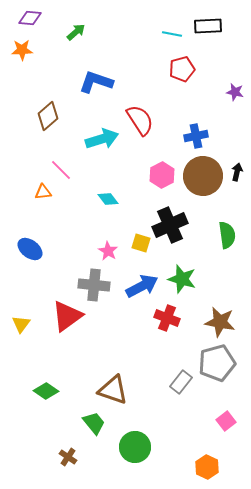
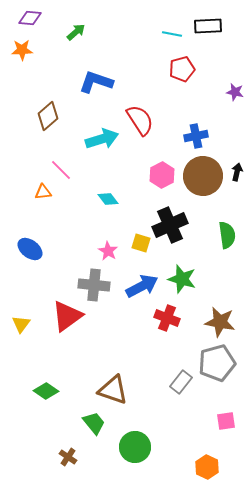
pink square: rotated 30 degrees clockwise
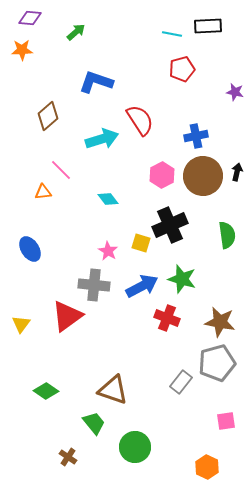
blue ellipse: rotated 20 degrees clockwise
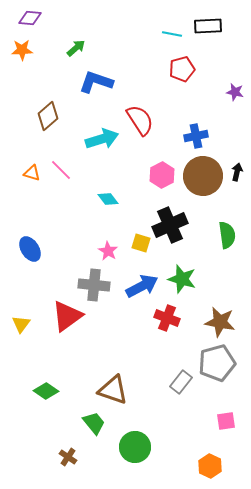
green arrow: moved 16 px down
orange triangle: moved 11 px left, 19 px up; rotated 24 degrees clockwise
orange hexagon: moved 3 px right, 1 px up
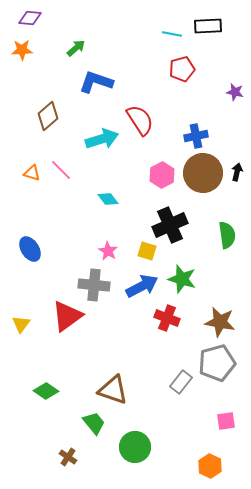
brown circle: moved 3 px up
yellow square: moved 6 px right, 8 px down
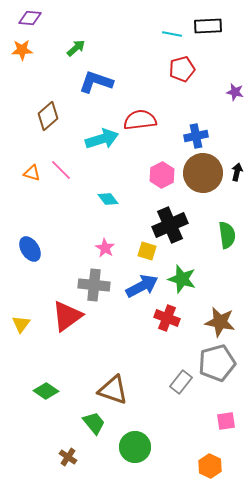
red semicircle: rotated 64 degrees counterclockwise
pink star: moved 3 px left, 3 px up
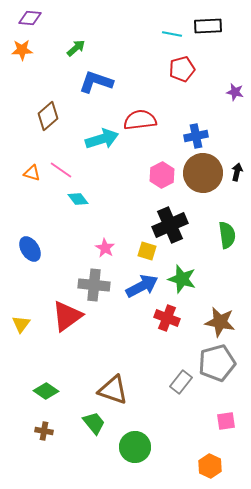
pink line: rotated 10 degrees counterclockwise
cyan diamond: moved 30 px left
brown cross: moved 24 px left, 26 px up; rotated 24 degrees counterclockwise
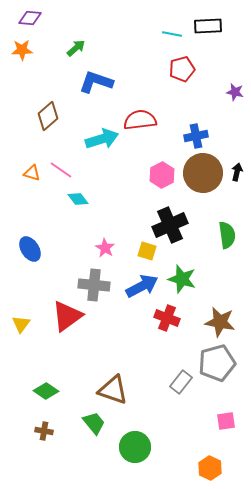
orange hexagon: moved 2 px down
